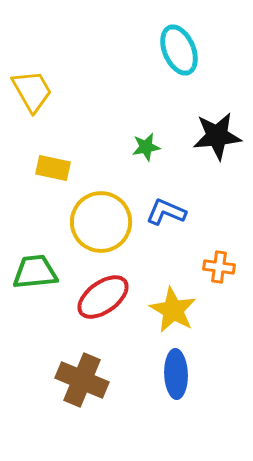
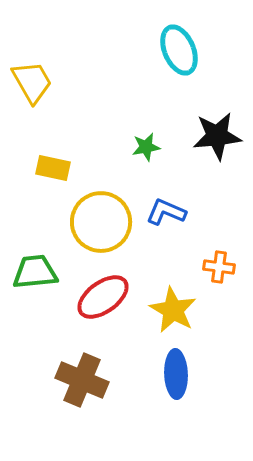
yellow trapezoid: moved 9 px up
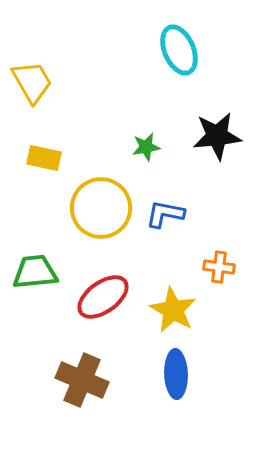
yellow rectangle: moved 9 px left, 10 px up
blue L-shape: moved 1 px left, 2 px down; rotated 12 degrees counterclockwise
yellow circle: moved 14 px up
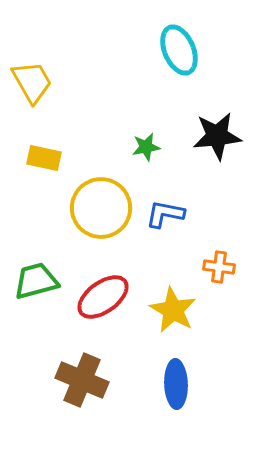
green trapezoid: moved 1 px right, 9 px down; rotated 9 degrees counterclockwise
blue ellipse: moved 10 px down
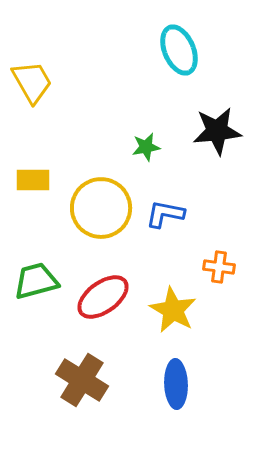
black star: moved 5 px up
yellow rectangle: moved 11 px left, 22 px down; rotated 12 degrees counterclockwise
brown cross: rotated 9 degrees clockwise
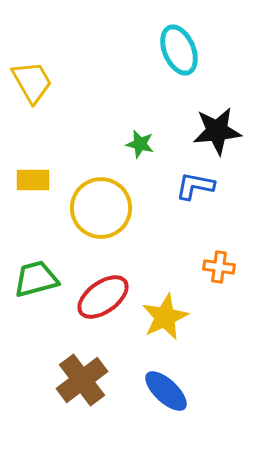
green star: moved 6 px left, 3 px up; rotated 24 degrees clockwise
blue L-shape: moved 30 px right, 28 px up
green trapezoid: moved 2 px up
yellow star: moved 8 px left, 7 px down; rotated 18 degrees clockwise
brown cross: rotated 21 degrees clockwise
blue ellipse: moved 10 px left, 7 px down; rotated 45 degrees counterclockwise
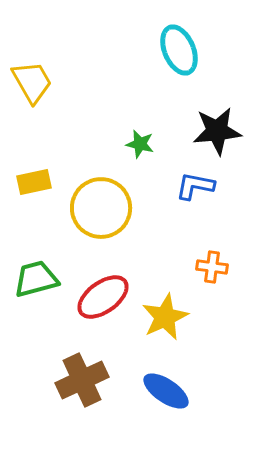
yellow rectangle: moved 1 px right, 2 px down; rotated 12 degrees counterclockwise
orange cross: moved 7 px left
brown cross: rotated 12 degrees clockwise
blue ellipse: rotated 9 degrees counterclockwise
